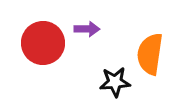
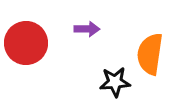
red circle: moved 17 px left
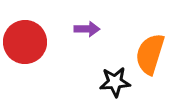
red circle: moved 1 px left, 1 px up
orange semicircle: rotated 9 degrees clockwise
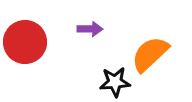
purple arrow: moved 3 px right
orange semicircle: rotated 30 degrees clockwise
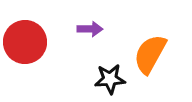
orange semicircle: rotated 18 degrees counterclockwise
black star: moved 5 px left, 3 px up
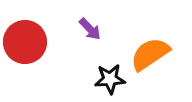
purple arrow: rotated 45 degrees clockwise
orange semicircle: rotated 27 degrees clockwise
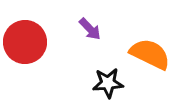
orange semicircle: rotated 60 degrees clockwise
black star: moved 2 px left, 4 px down
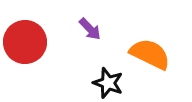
black star: rotated 24 degrees clockwise
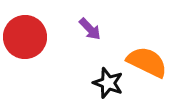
red circle: moved 5 px up
orange semicircle: moved 3 px left, 8 px down
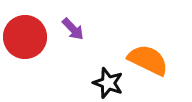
purple arrow: moved 17 px left
orange semicircle: moved 1 px right, 2 px up
